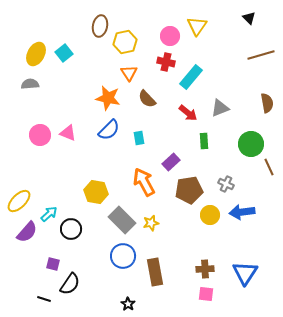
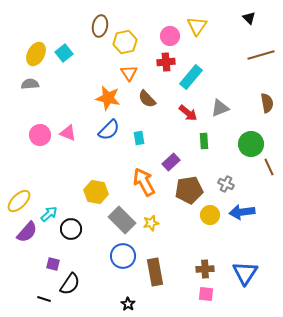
red cross at (166, 62): rotated 18 degrees counterclockwise
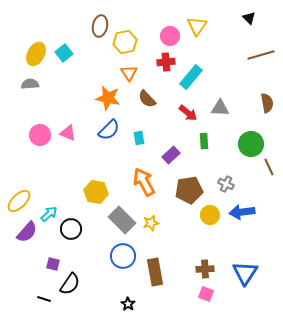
gray triangle at (220, 108): rotated 24 degrees clockwise
purple rectangle at (171, 162): moved 7 px up
pink square at (206, 294): rotated 14 degrees clockwise
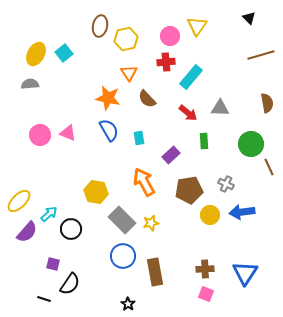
yellow hexagon at (125, 42): moved 1 px right, 3 px up
blue semicircle at (109, 130): rotated 75 degrees counterclockwise
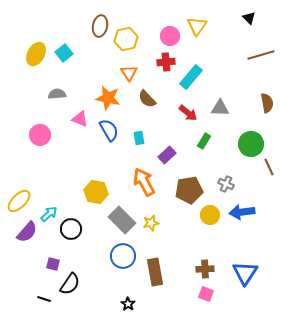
gray semicircle at (30, 84): moved 27 px right, 10 px down
pink triangle at (68, 133): moved 12 px right, 14 px up
green rectangle at (204, 141): rotated 35 degrees clockwise
purple rectangle at (171, 155): moved 4 px left
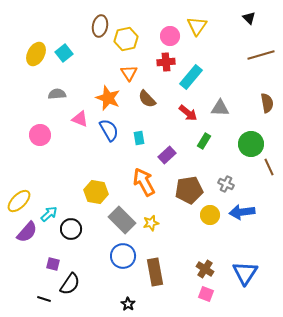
orange star at (108, 98): rotated 10 degrees clockwise
brown cross at (205, 269): rotated 36 degrees clockwise
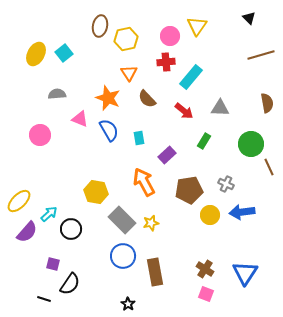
red arrow at (188, 113): moved 4 px left, 2 px up
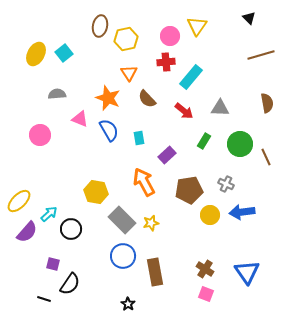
green circle at (251, 144): moved 11 px left
brown line at (269, 167): moved 3 px left, 10 px up
blue triangle at (245, 273): moved 2 px right, 1 px up; rotated 8 degrees counterclockwise
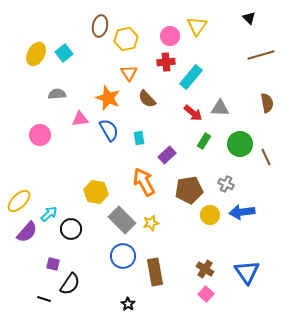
red arrow at (184, 111): moved 9 px right, 2 px down
pink triangle at (80, 119): rotated 30 degrees counterclockwise
pink square at (206, 294): rotated 21 degrees clockwise
